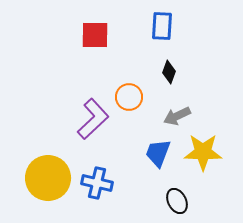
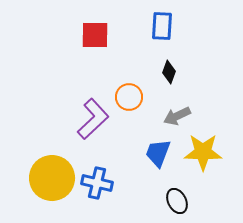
yellow circle: moved 4 px right
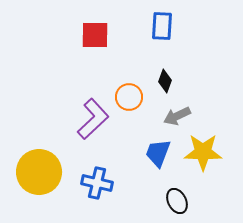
black diamond: moved 4 px left, 9 px down
yellow circle: moved 13 px left, 6 px up
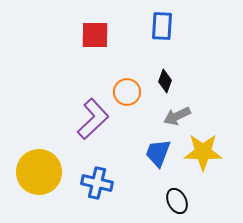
orange circle: moved 2 px left, 5 px up
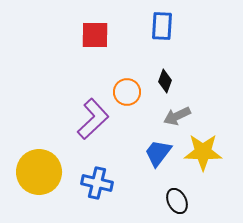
blue trapezoid: rotated 16 degrees clockwise
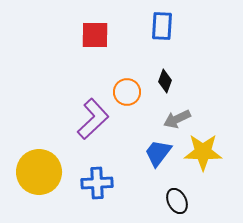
gray arrow: moved 3 px down
blue cross: rotated 16 degrees counterclockwise
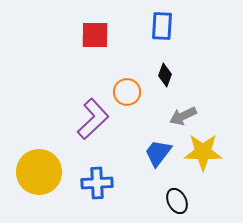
black diamond: moved 6 px up
gray arrow: moved 6 px right, 3 px up
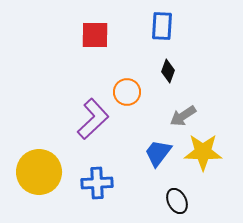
black diamond: moved 3 px right, 4 px up
gray arrow: rotated 8 degrees counterclockwise
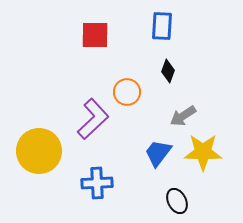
yellow circle: moved 21 px up
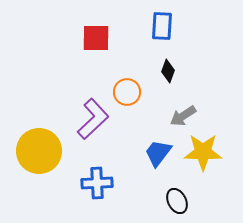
red square: moved 1 px right, 3 px down
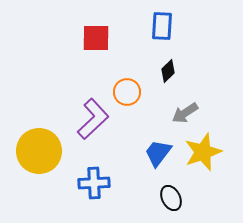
black diamond: rotated 25 degrees clockwise
gray arrow: moved 2 px right, 3 px up
yellow star: rotated 21 degrees counterclockwise
blue cross: moved 3 px left
black ellipse: moved 6 px left, 3 px up
